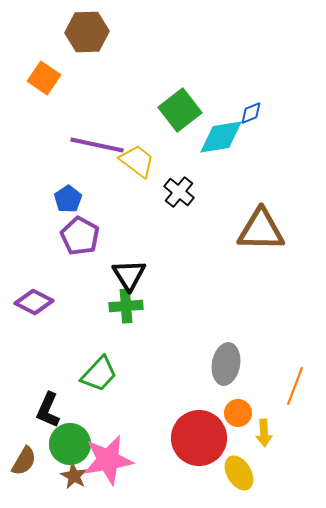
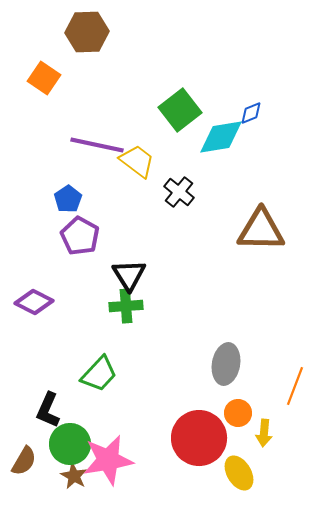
yellow arrow: rotated 8 degrees clockwise
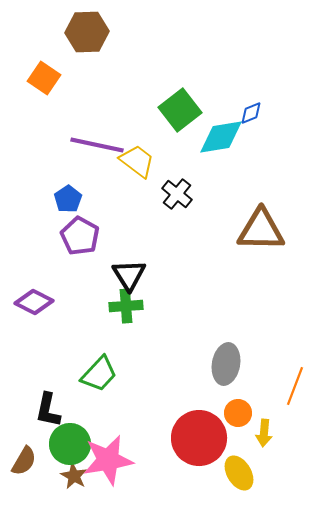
black cross: moved 2 px left, 2 px down
black L-shape: rotated 12 degrees counterclockwise
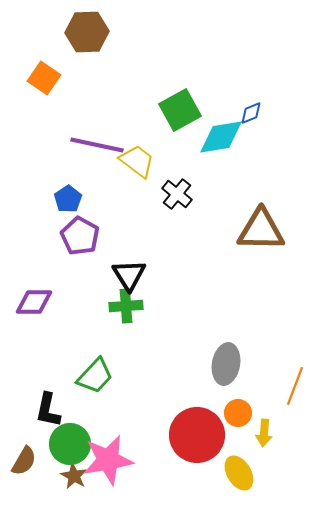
green square: rotated 9 degrees clockwise
purple diamond: rotated 27 degrees counterclockwise
green trapezoid: moved 4 px left, 2 px down
red circle: moved 2 px left, 3 px up
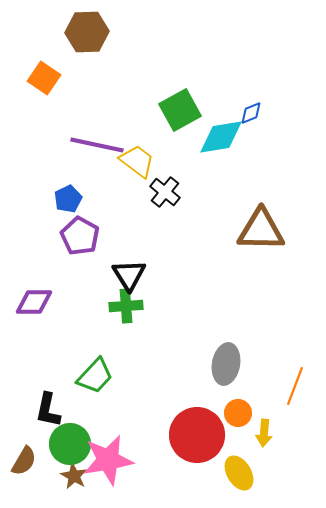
black cross: moved 12 px left, 2 px up
blue pentagon: rotated 8 degrees clockwise
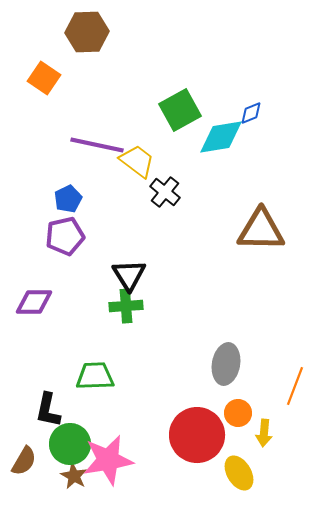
purple pentagon: moved 15 px left; rotated 30 degrees clockwise
green trapezoid: rotated 135 degrees counterclockwise
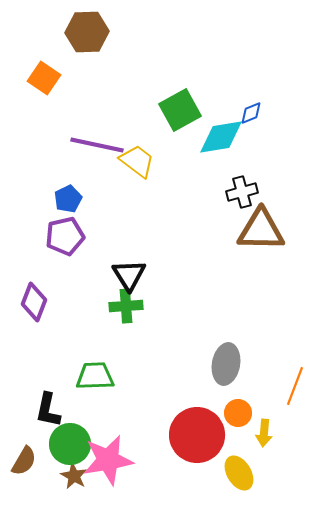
black cross: moved 77 px right; rotated 36 degrees clockwise
purple diamond: rotated 69 degrees counterclockwise
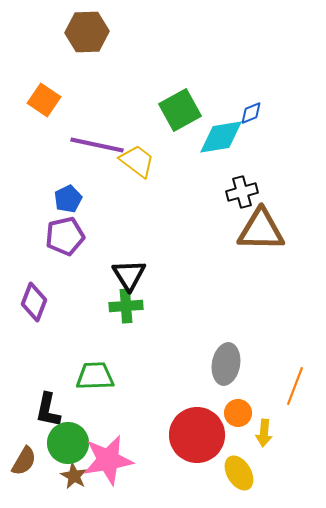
orange square: moved 22 px down
green circle: moved 2 px left, 1 px up
